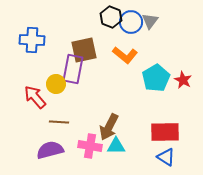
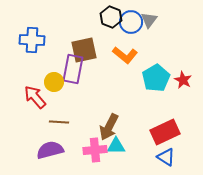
gray triangle: moved 1 px left, 1 px up
yellow circle: moved 2 px left, 2 px up
red rectangle: rotated 24 degrees counterclockwise
pink cross: moved 5 px right, 4 px down; rotated 15 degrees counterclockwise
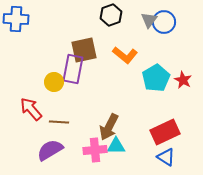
black hexagon: moved 2 px up; rotated 20 degrees clockwise
blue circle: moved 33 px right
blue cross: moved 16 px left, 21 px up
red arrow: moved 4 px left, 12 px down
purple semicircle: rotated 16 degrees counterclockwise
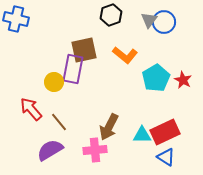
blue cross: rotated 10 degrees clockwise
brown line: rotated 48 degrees clockwise
cyan triangle: moved 26 px right, 11 px up
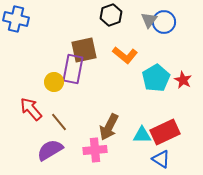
blue triangle: moved 5 px left, 2 px down
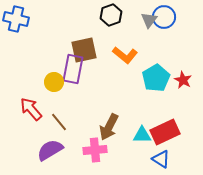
blue circle: moved 5 px up
